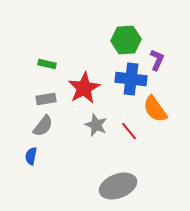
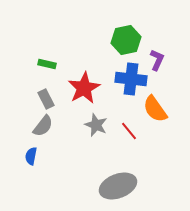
green hexagon: rotated 8 degrees counterclockwise
gray rectangle: rotated 72 degrees clockwise
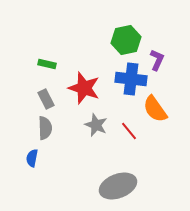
red star: rotated 24 degrees counterclockwise
gray semicircle: moved 2 px right, 2 px down; rotated 40 degrees counterclockwise
blue semicircle: moved 1 px right, 2 px down
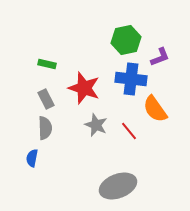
purple L-shape: moved 3 px right, 3 px up; rotated 45 degrees clockwise
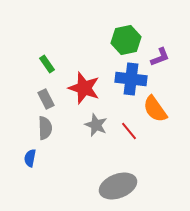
green rectangle: rotated 42 degrees clockwise
blue semicircle: moved 2 px left
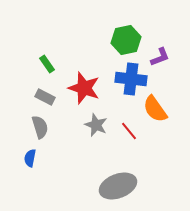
gray rectangle: moved 1 px left, 2 px up; rotated 36 degrees counterclockwise
gray semicircle: moved 5 px left, 1 px up; rotated 15 degrees counterclockwise
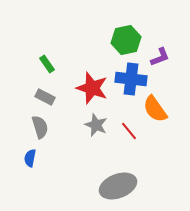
red star: moved 8 px right
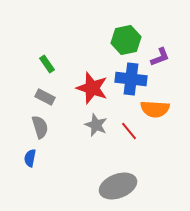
orange semicircle: rotated 52 degrees counterclockwise
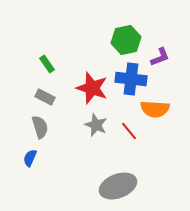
blue semicircle: rotated 12 degrees clockwise
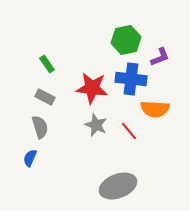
red star: rotated 12 degrees counterclockwise
